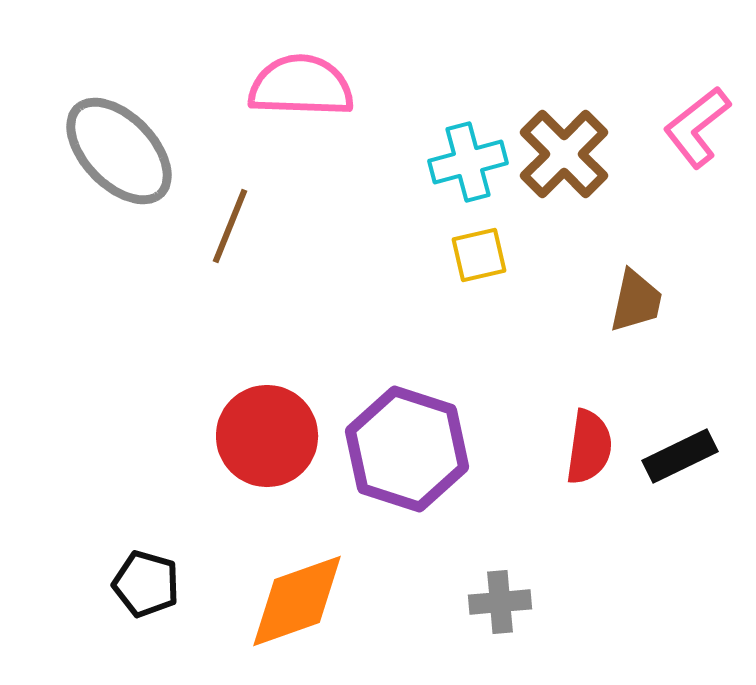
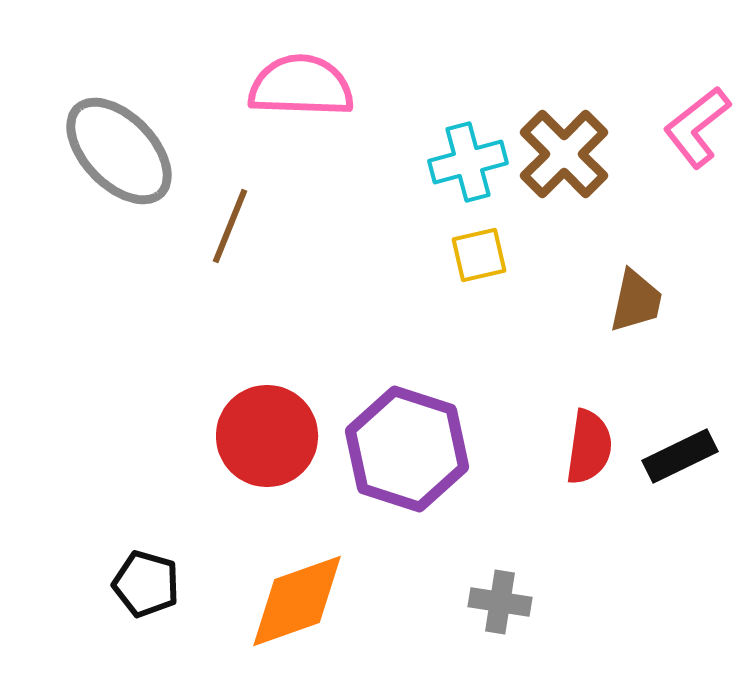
gray cross: rotated 14 degrees clockwise
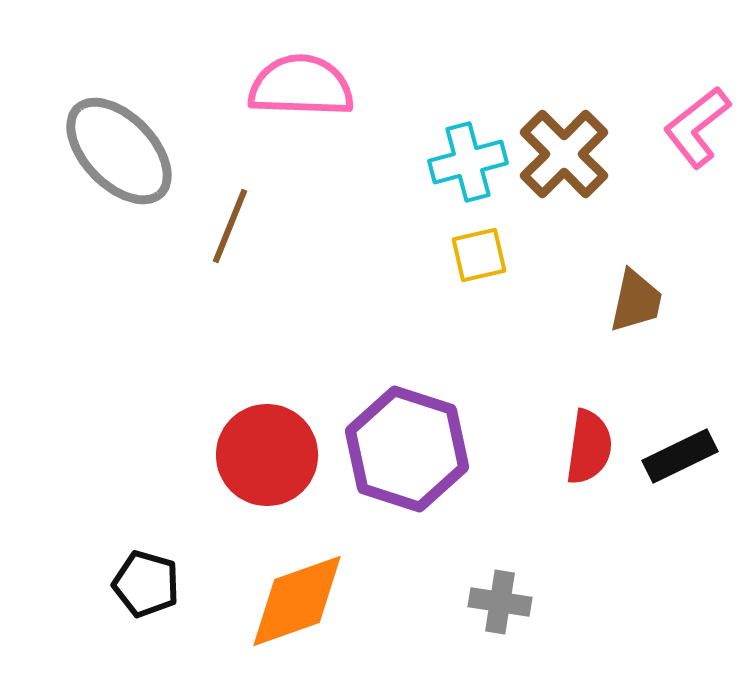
red circle: moved 19 px down
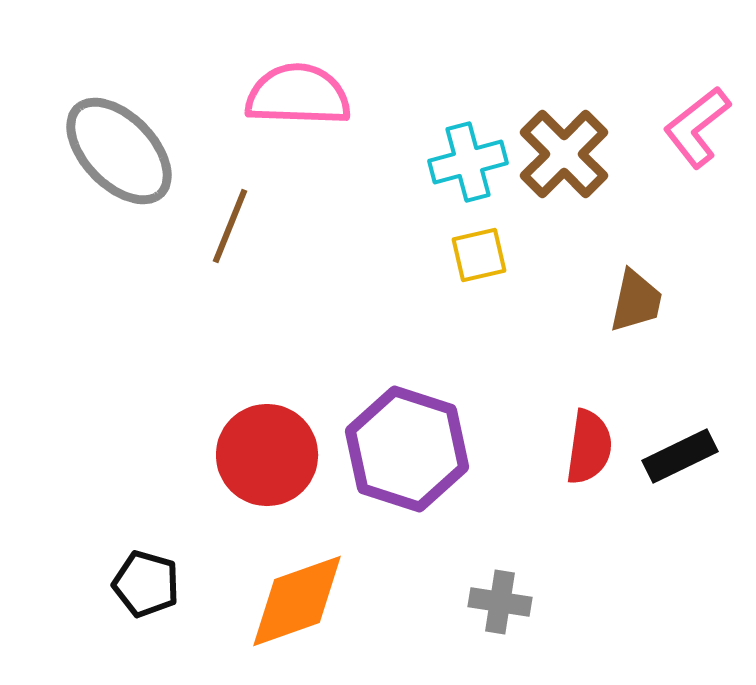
pink semicircle: moved 3 px left, 9 px down
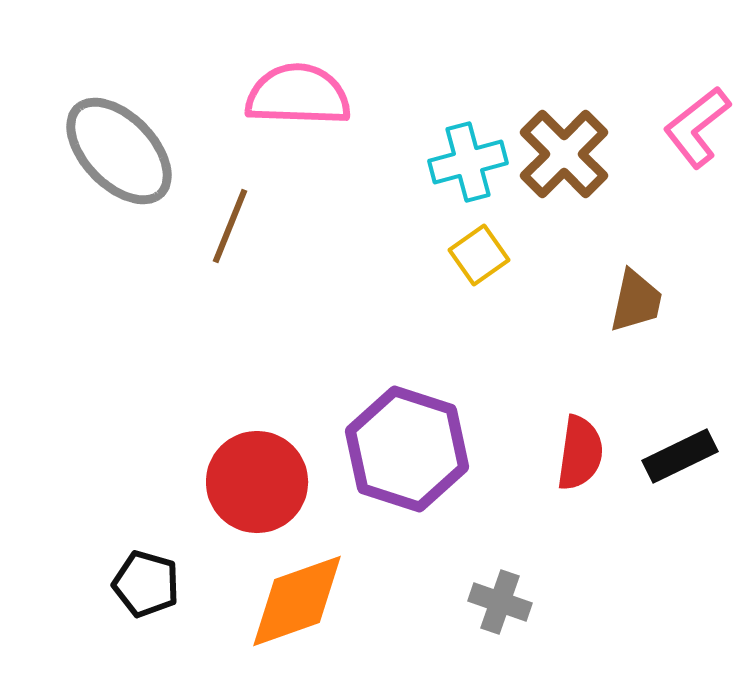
yellow square: rotated 22 degrees counterclockwise
red semicircle: moved 9 px left, 6 px down
red circle: moved 10 px left, 27 px down
gray cross: rotated 10 degrees clockwise
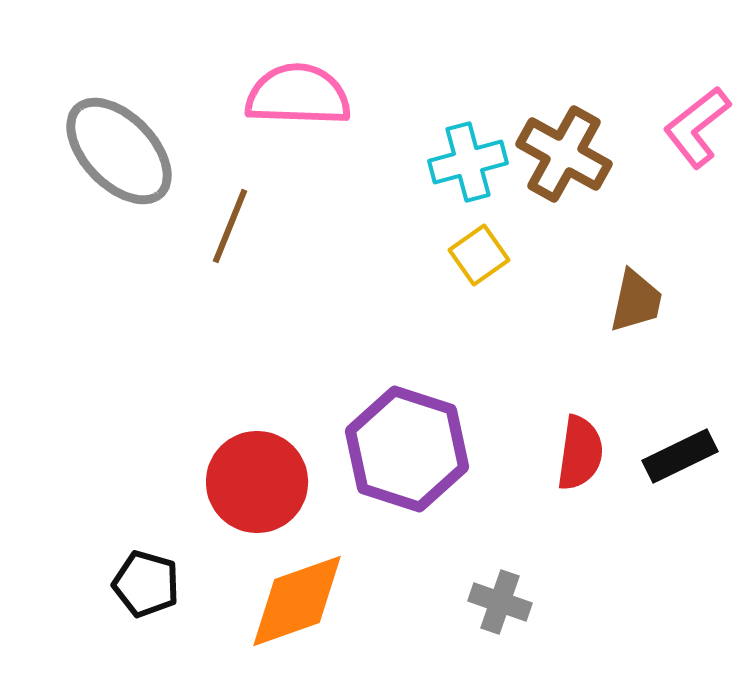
brown cross: rotated 16 degrees counterclockwise
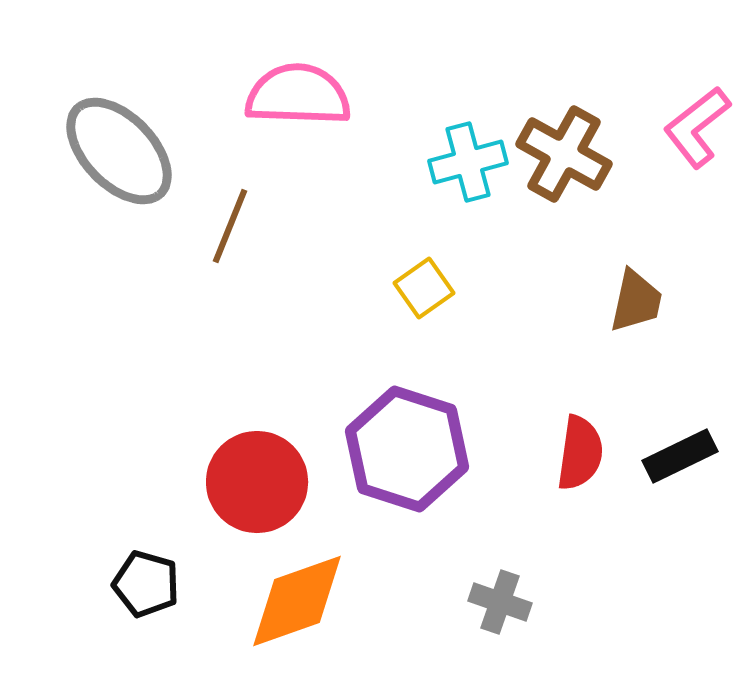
yellow square: moved 55 px left, 33 px down
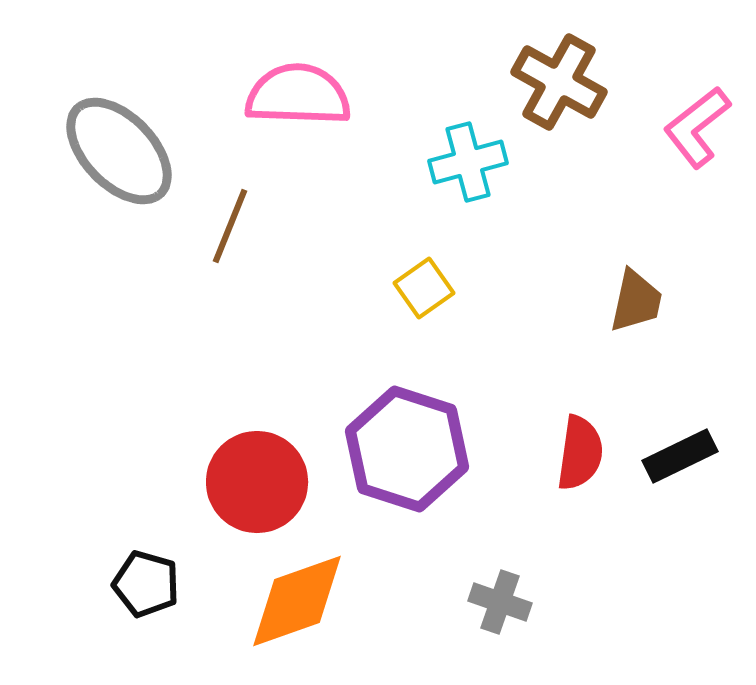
brown cross: moved 5 px left, 72 px up
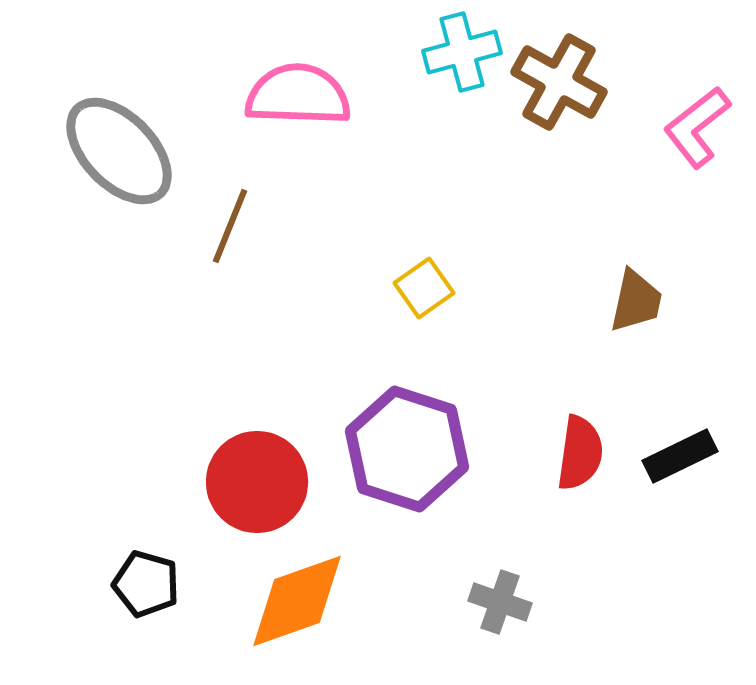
cyan cross: moved 6 px left, 110 px up
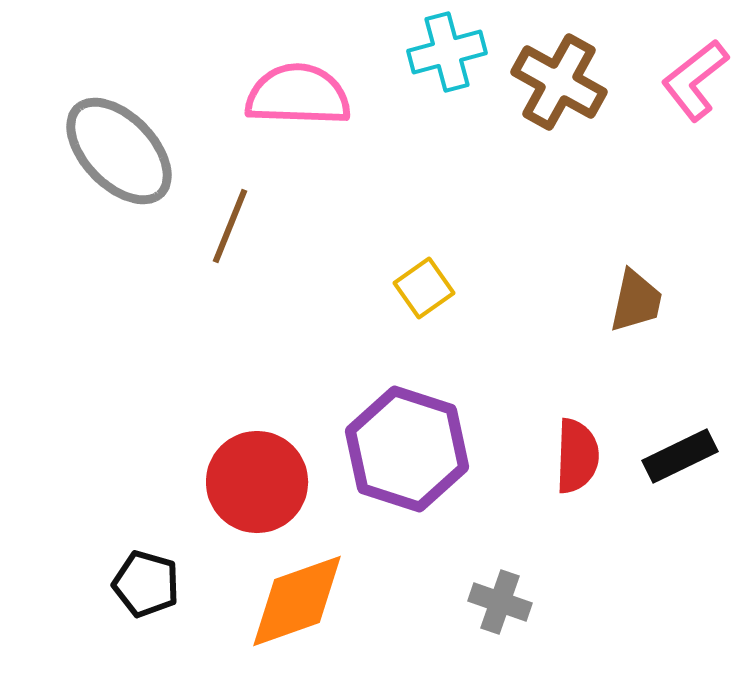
cyan cross: moved 15 px left
pink L-shape: moved 2 px left, 47 px up
red semicircle: moved 3 px left, 3 px down; rotated 6 degrees counterclockwise
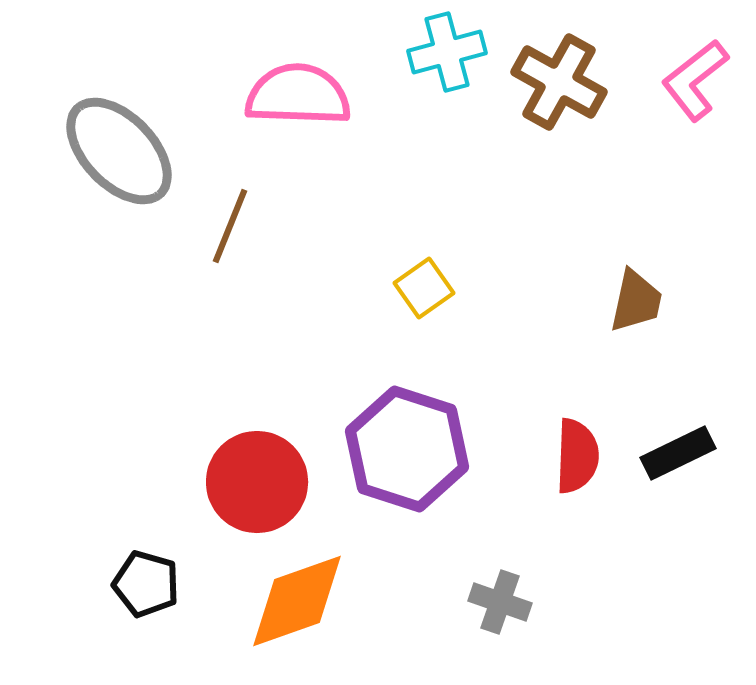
black rectangle: moved 2 px left, 3 px up
